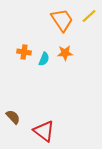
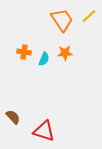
red triangle: rotated 20 degrees counterclockwise
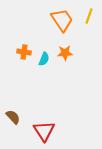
yellow line: rotated 28 degrees counterclockwise
red triangle: rotated 40 degrees clockwise
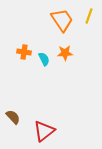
cyan semicircle: rotated 48 degrees counterclockwise
red triangle: rotated 25 degrees clockwise
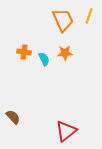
orange trapezoid: moved 1 px right; rotated 10 degrees clockwise
red triangle: moved 22 px right
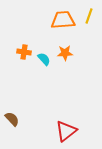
orange trapezoid: rotated 70 degrees counterclockwise
cyan semicircle: rotated 16 degrees counterclockwise
brown semicircle: moved 1 px left, 2 px down
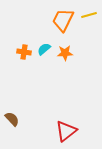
yellow line: moved 1 px up; rotated 56 degrees clockwise
orange trapezoid: rotated 60 degrees counterclockwise
cyan semicircle: moved 10 px up; rotated 88 degrees counterclockwise
